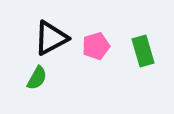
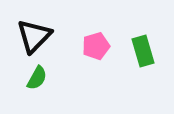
black triangle: moved 17 px left, 2 px up; rotated 18 degrees counterclockwise
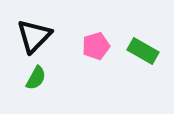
green rectangle: rotated 44 degrees counterclockwise
green semicircle: moved 1 px left
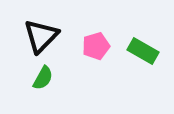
black triangle: moved 7 px right
green semicircle: moved 7 px right
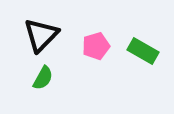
black triangle: moved 1 px up
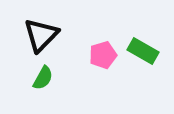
pink pentagon: moved 7 px right, 9 px down
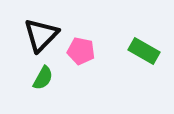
green rectangle: moved 1 px right
pink pentagon: moved 22 px left, 4 px up; rotated 28 degrees clockwise
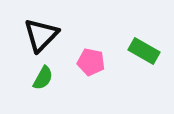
pink pentagon: moved 10 px right, 11 px down
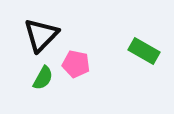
pink pentagon: moved 15 px left, 2 px down
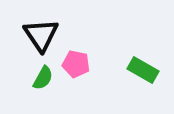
black triangle: rotated 18 degrees counterclockwise
green rectangle: moved 1 px left, 19 px down
